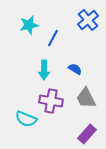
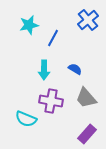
gray trapezoid: rotated 15 degrees counterclockwise
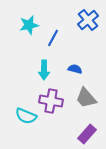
blue semicircle: rotated 16 degrees counterclockwise
cyan semicircle: moved 3 px up
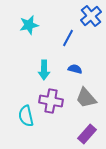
blue cross: moved 3 px right, 4 px up
blue line: moved 15 px right
cyan semicircle: rotated 55 degrees clockwise
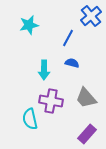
blue semicircle: moved 3 px left, 6 px up
cyan semicircle: moved 4 px right, 3 px down
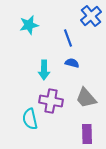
blue line: rotated 48 degrees counterclockwise
purple rectangle: rotated 42 degrees counterclockwise
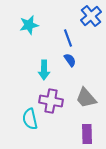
blue semicircle: moved 2 px left, 3 px up; rotated 40 degrees clockwise
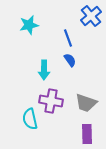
gray trapezoid: moved 5 px down; rotated 30 degrees counterclockwise
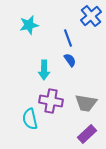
gray trapezoid: rotated 10 degrees counterclockwise
purple rectangle: rotated 48 degrees clockwise
